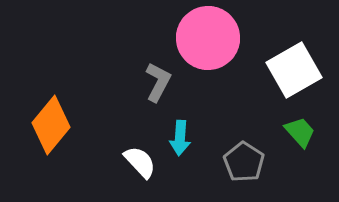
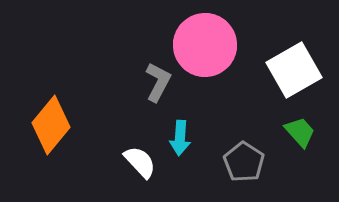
pink circle: moved 3 px left, 7 px down
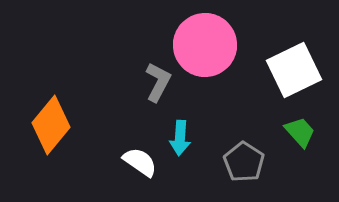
white square: rotated 4 degrees clockwise
white semicircle: rotated 12 degrees counterclockwise
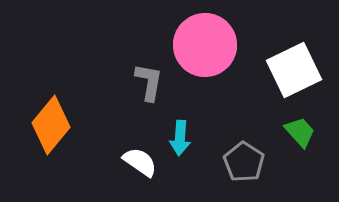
gray L-shape: moved 9 px left; rotated 18 degrees counterclockwise
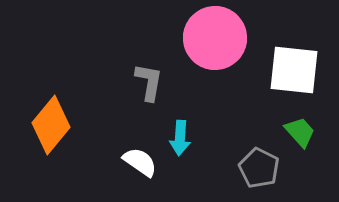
pink circle: moved 10 px right, 7 px up
white square: rotated 32 degrees clockwise
gray pentagon: moved 15 px right, 6 px down; rotated 6 degrees counterclockwise
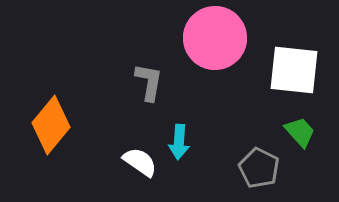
cyan arrow: moved 1 px left, 4 px down
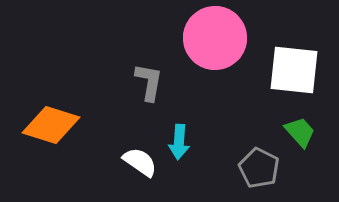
orange diamond: rotated 68 degrees clockwise
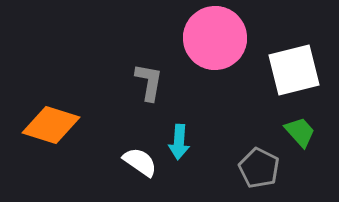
white square: rotated 20 degrees counterclockwise
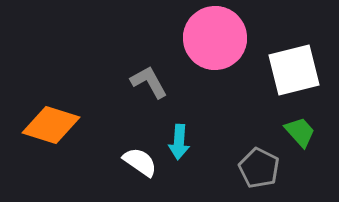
gray L-shape: rotated 39 degrees counterclockwise
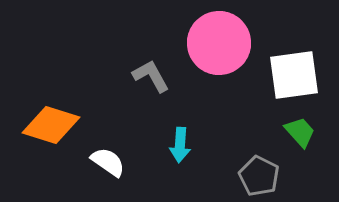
pink circle: moved 4 px right, 5 px down
white square: moved 5 px down; rotated 6 degrees clockwise
gray L-shape: moved 2 px right, 6 px up
cyan arrow: moved 1 px right, 3 px down
white semicircle: moved 32 px left
gray pentagon: moved 8 px down
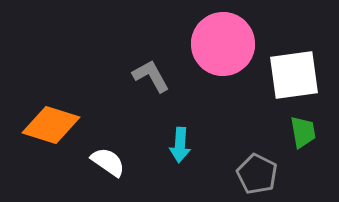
pink circle: moved 4 px right, 1 px down
green trapezoid: moved 3 px right; rotated 32 degrees clockwise
gray pentagon: moved 2 px left, 2 px up
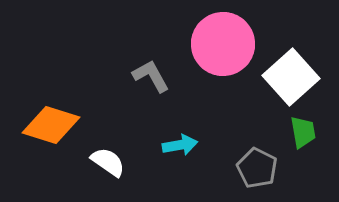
white square: moved 3 px left, 2 px down; rotated 34 degrees counterclockwise
cyan arrow: rotated 104 degrees counterclockwise
gray pentagon: moved 6 px up
